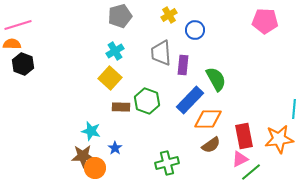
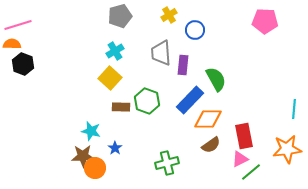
orange star: moved 8 px right, 10 px down
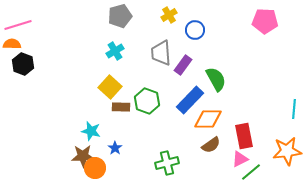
purple rectangle: rotated 30 degrees clockwise
yellow square: moved 9 px down
orange star: moved 2 px down
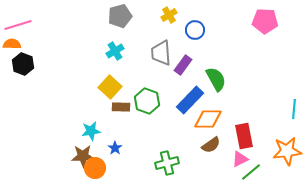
cyan star: rotated 24 degrees counterclockwise
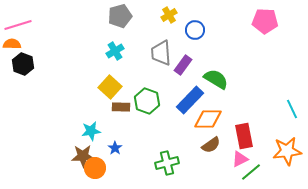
green semicircle: rotated 30 degrees counterclockwise
cyan line: moved 2 px left; rotated 30 degrees counterclockwise
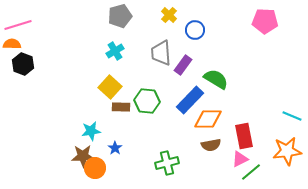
yellow cross: rotated 14 degrees counterclockwise
green hexagon: rotated 15 degrees counterclockwise
cyan line: moved 7 px down; rotated 42 degrees counterclockwise
brown semicircle: rotated 24 degrees clockwise
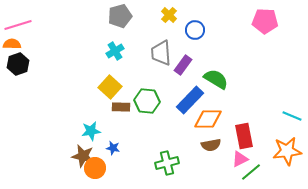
black hexagon: moved 5 px left; rotated 20 degrees clockwise
blue star: moved 2 px left; rotated 24 degrees counterclockwise
brown star: rotated 15 degrees clockwise
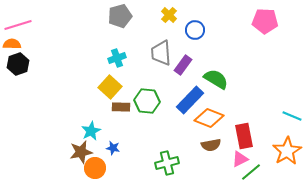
cyan cross: moved 2 px right, 7 px down; rotated 12 degrees clockwise
orange diamond: moved 1 px right, 1 px up; rotated 20 degrees clockwise
cyan star: rotated 18 degrees counterclockwise
orange star: rotated 24 degrees counterclockwise
brown star: moved 2 px left, 4 px up; rotated 25 degrees counterclockwise
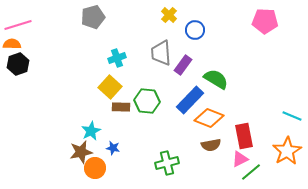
gray pentagon: moved 27 px left, 1 px down
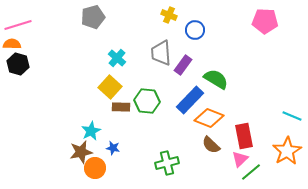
yellow cross: rotated 21 degrees counterclockwise
cyan cross: rotated 30 degrees counterclockwise
black hexagon: rotated 25 degrees counterclockwise
brown semicircle: rotated 54 degrees clockwise
pink triangle: rotated 18 degrees counterclockwise
